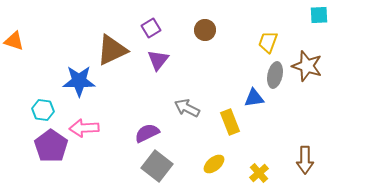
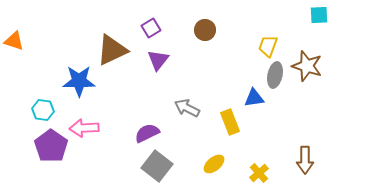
yellow trapezoid: moved 4 px down
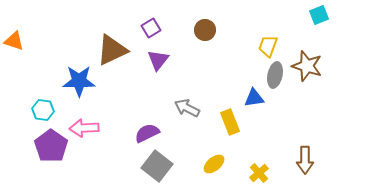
cyan square: rotated 18 degrees counterclockwise
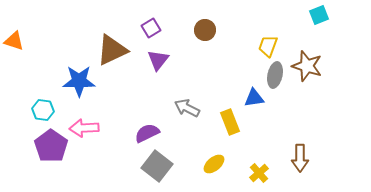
brown arrow: moved 5 px left, 2 px up
